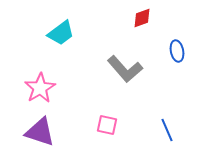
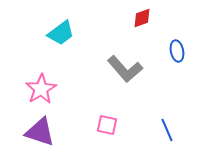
pink star: moved 1 px right, 1 px down
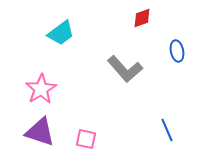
pink square: moved 21 px left, 14 px down
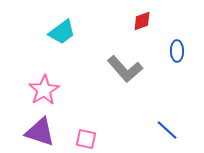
red diamond: moved 3 px down
cyan trapezoid: moved 1 px right, 1 px up
blue ellipse: rotated 10 degrees clockwise
pink star: moved 3 px right, 1 px down
blue line: rotated 25 degrees counterclockwise
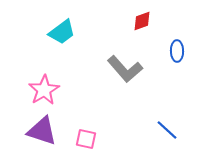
purple triangle: moved 2 px right, 1 px up
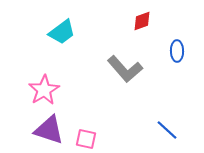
purple triangle: moved 7 px right, 1 px up
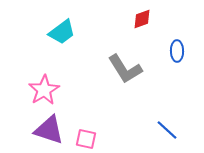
red diamond: moved 2 px up
gray L-shape: rotated 9 degrees clockwise
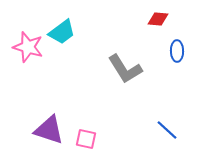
red diamond: moved 16 px right; rotated 25 degrees clockwise
pink star: moved 16 px left, 43 px up; rotated 24 degrees counterclockwise
